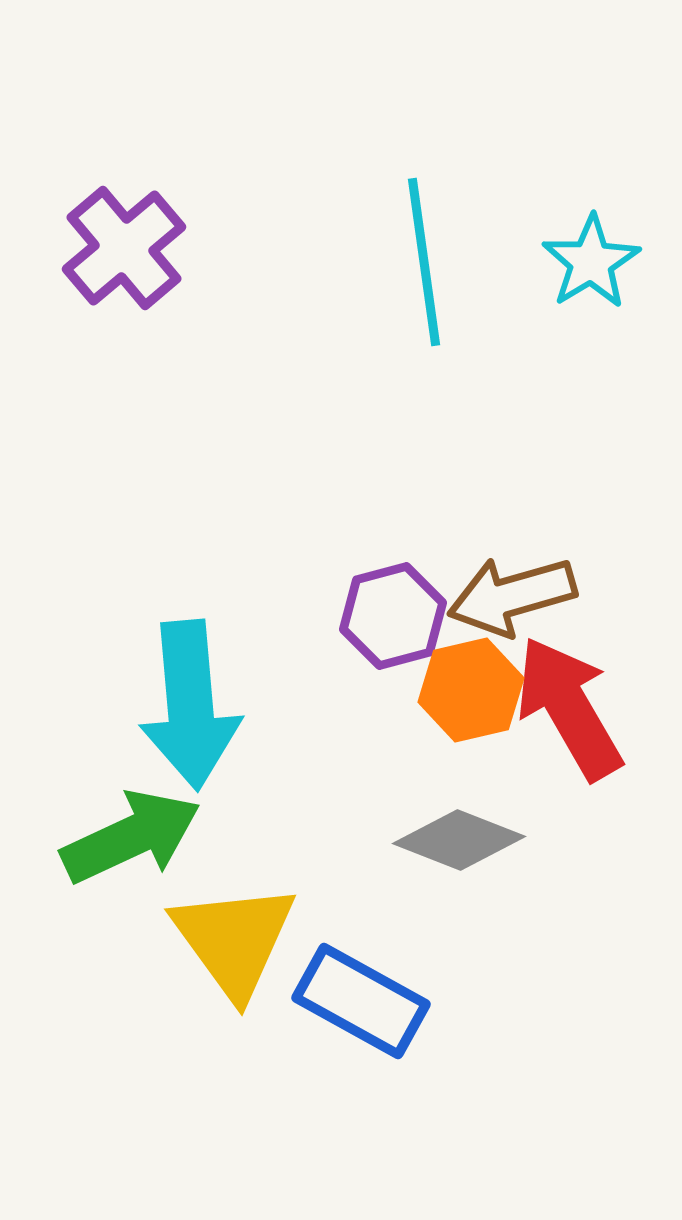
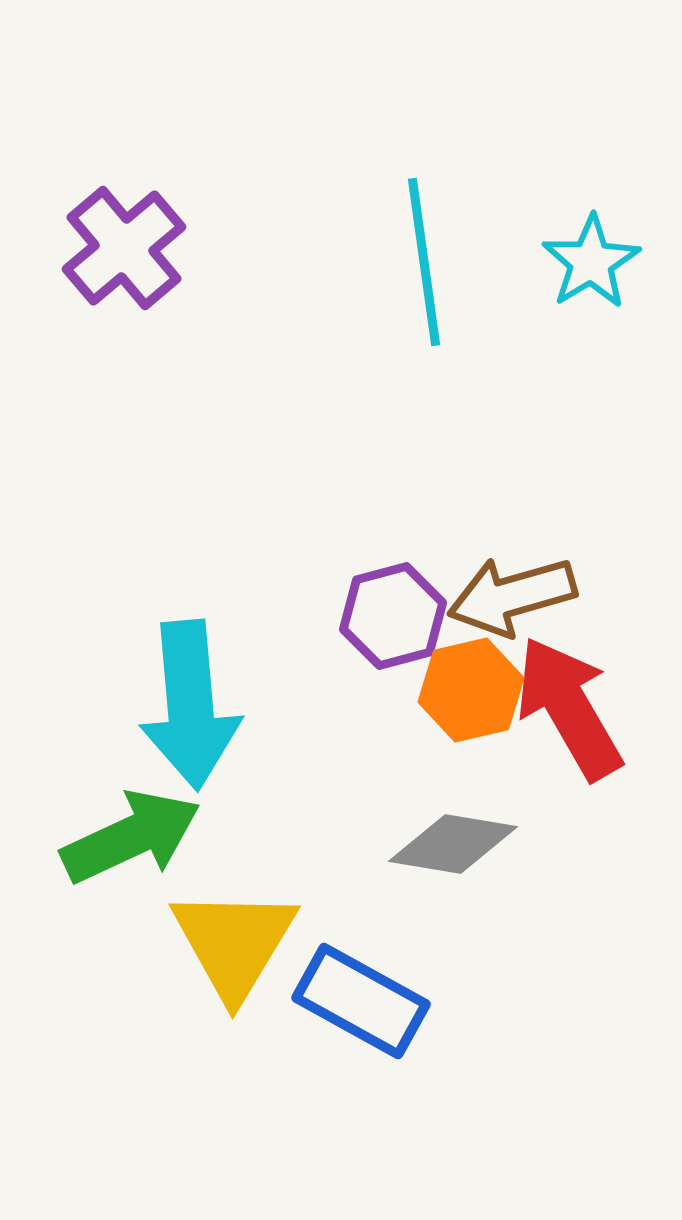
gray diamond: moved 6 px left, 4 px down; rotated 12 degrees counterclockwise
yellow triangle: moved 3 px down; rotated 7 degrees clockwise
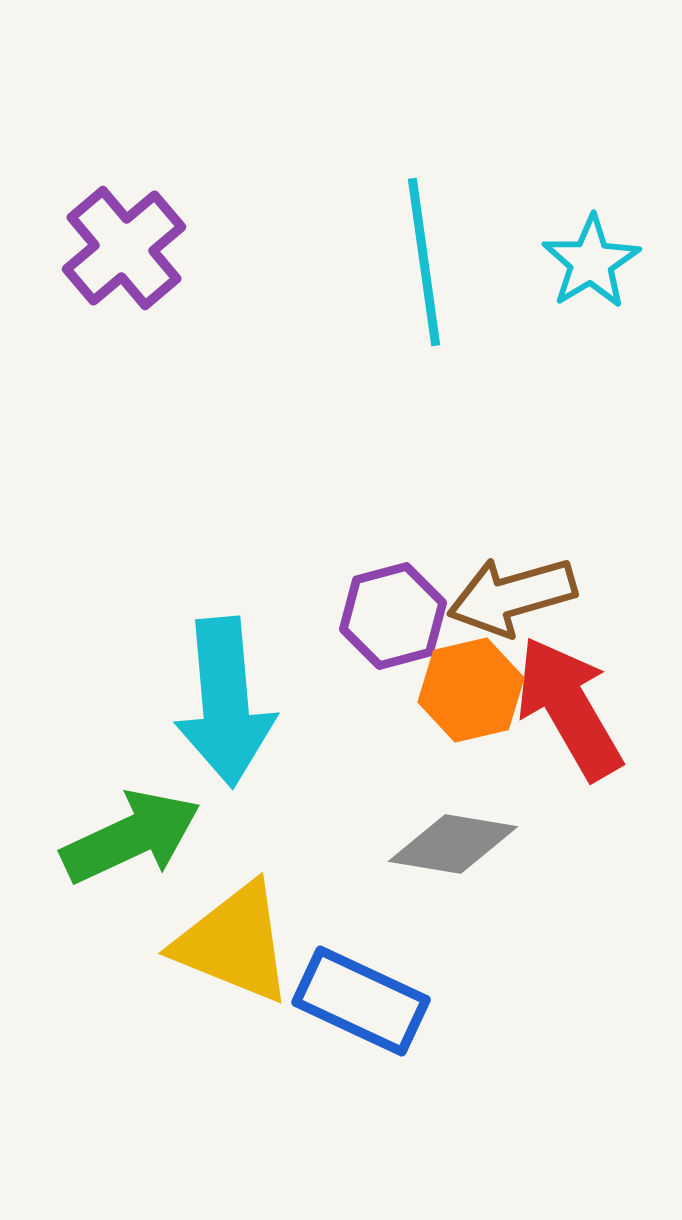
cyan arrow: moved 35 px right, 3 px up
yellow triangle: rotated 39 degrees counterclockwise
blue rectangle: rotated 4 degrees counterclockwise
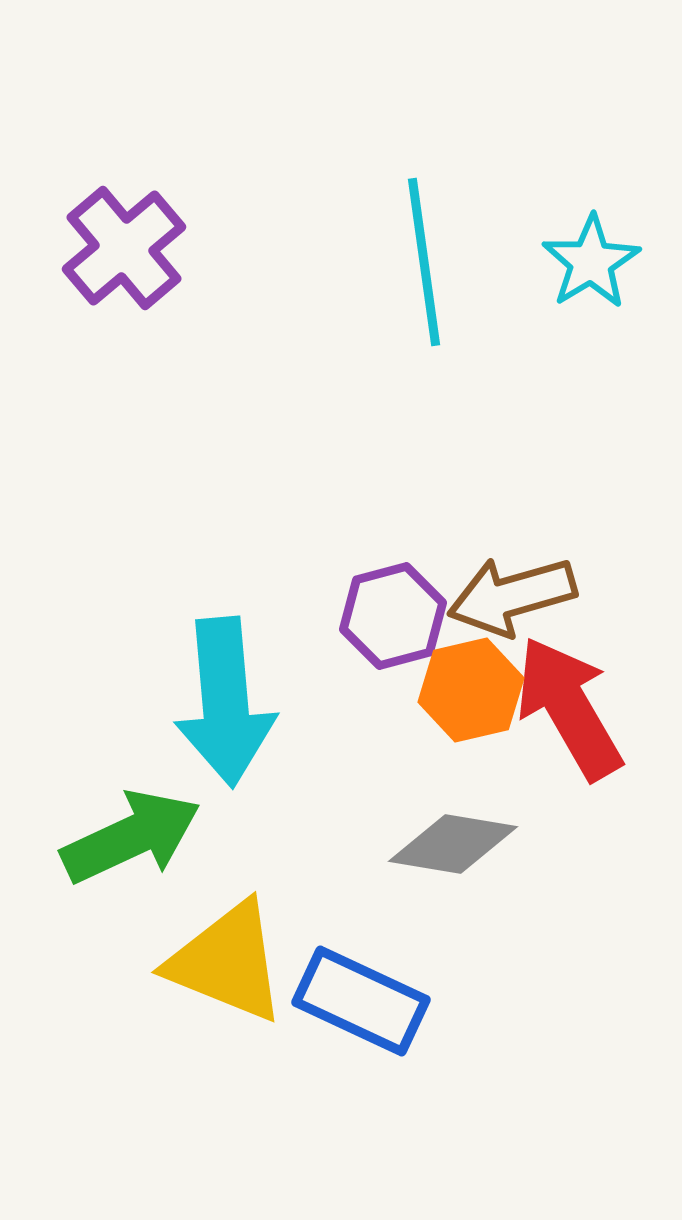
yellow triangle: moved 7 px left, 19 px down
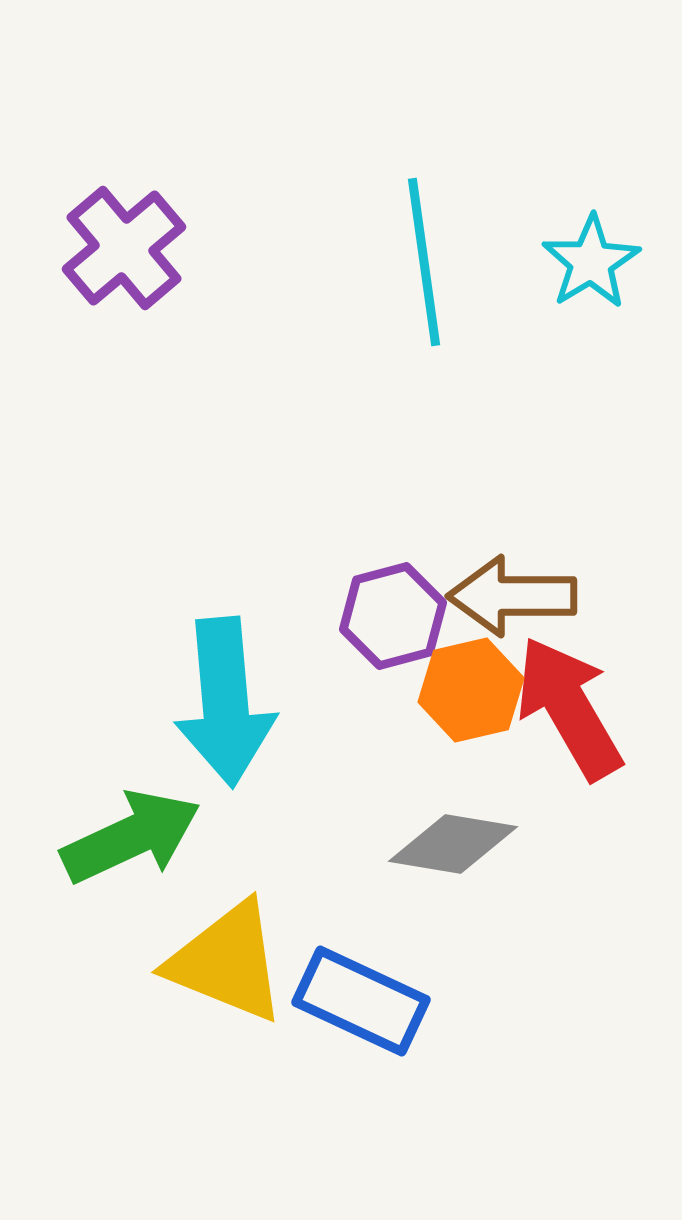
brown arrow: rotated 16 degrees clockwise
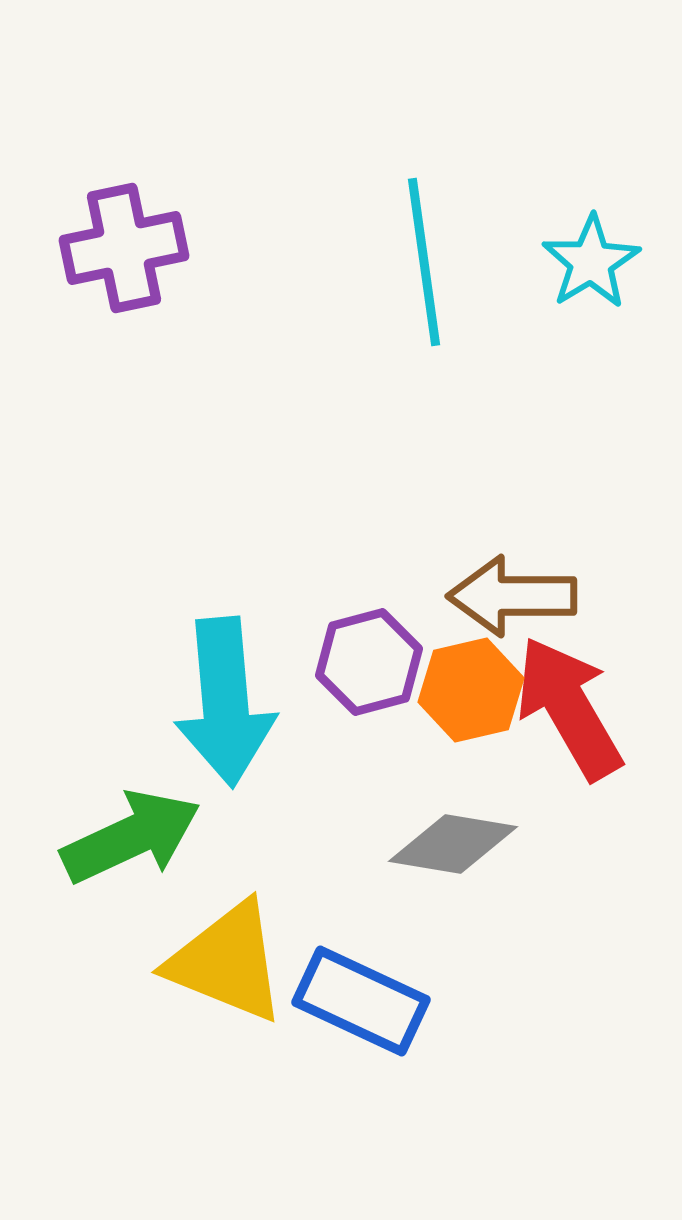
purple cross: rotated 28 degrees clockwise
purple hexagon: moved 24 px left, 46 px down
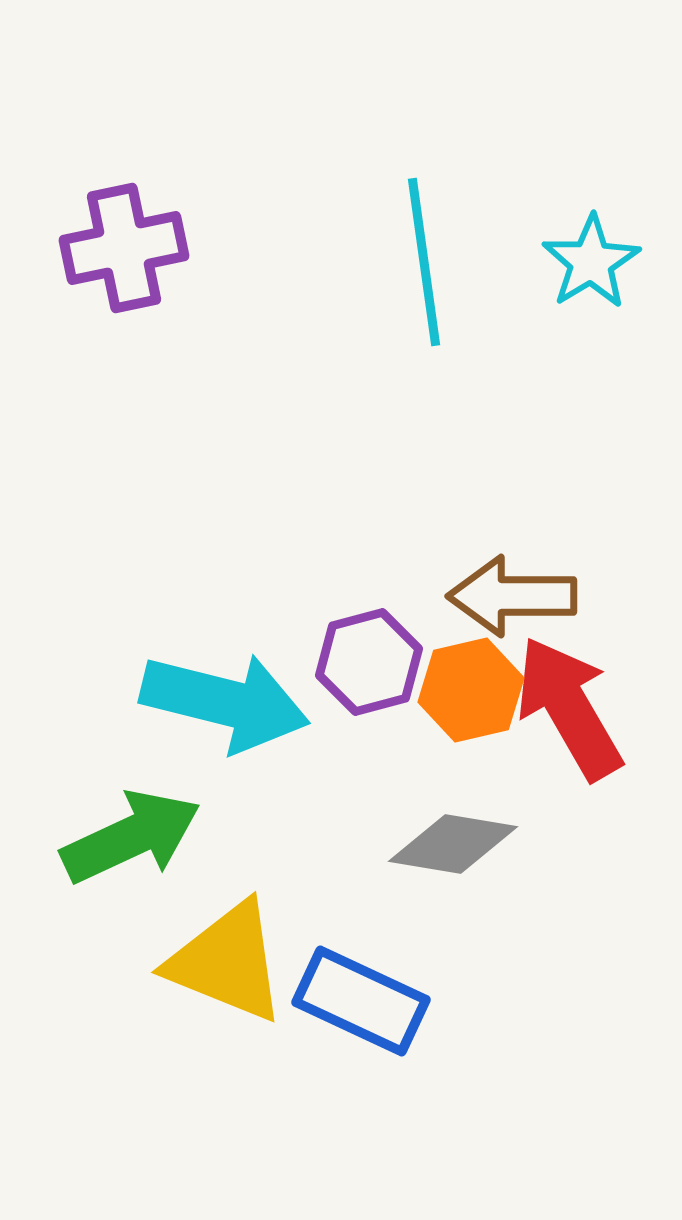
cyan arrow: rotated 71 degrees counterclockwise
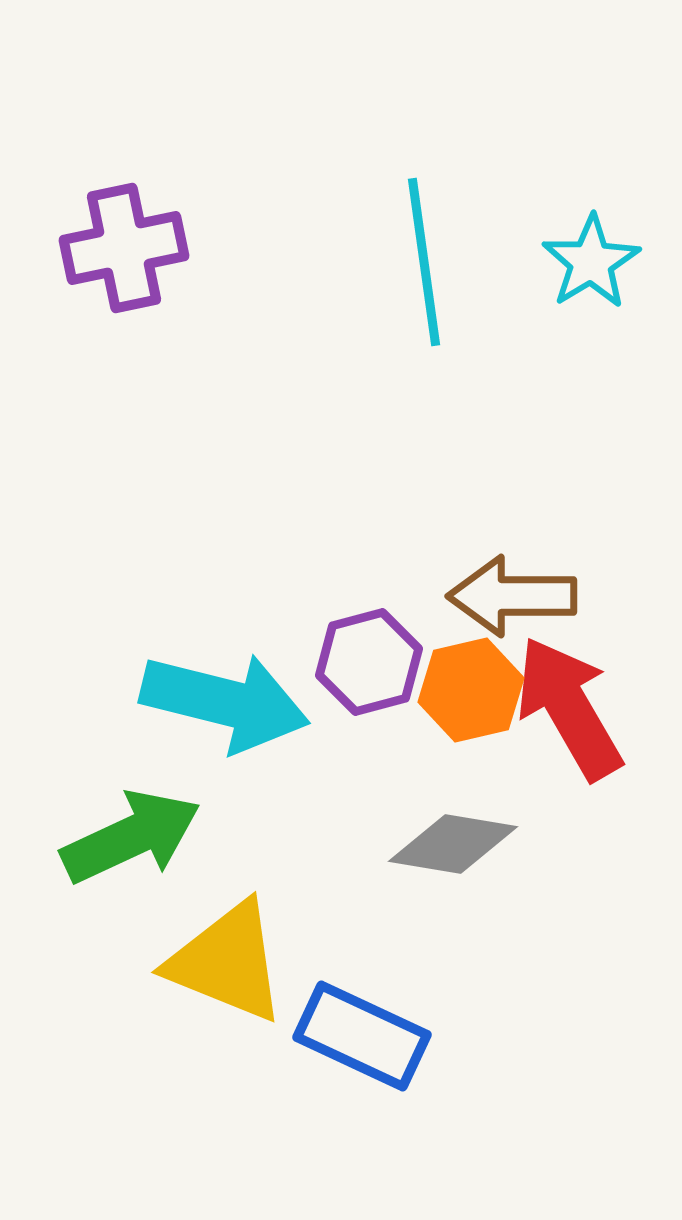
blue rectangle: moved 1 px right, 35 px down
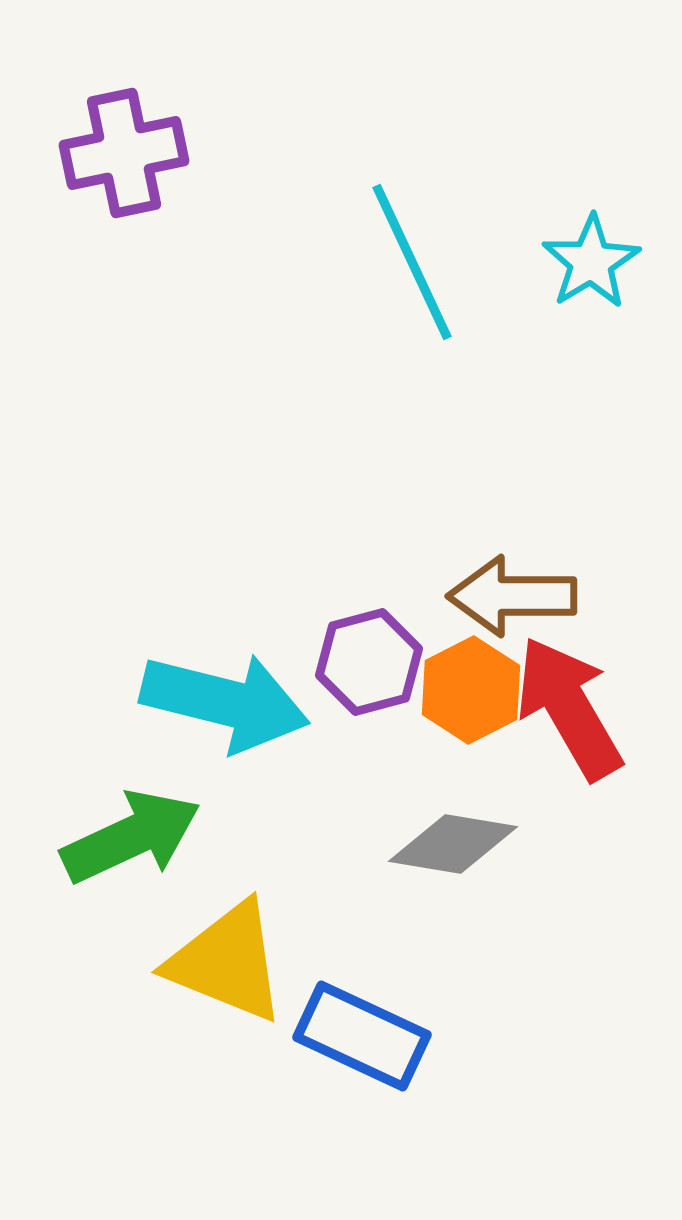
purple cross: moved 95 px up
cyan line: moved 12 px left; rotated 17 degrees counterclockwise
orange hexagon: rotated 14 degrees counterclockwise
